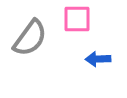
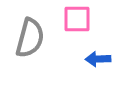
gray semicircle: rotated 21 degrees counterclockwise
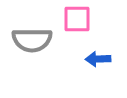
gray semicircle: moved 2 px right, 2 px down; rotated 75 degrees clockwise
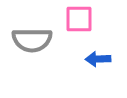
pink square: moved 2 px right
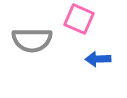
pink square: rotated 24 degrees clockwise
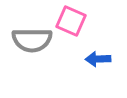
pink square: moved 8 px left, 2 px down
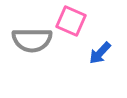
blue arrow: moved 2 px right, 6 px up; rotated 45 degrees counterclockwise
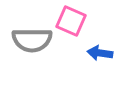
blue arrow: rotated 55 degrees clockwise
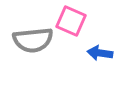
gray semicircle: moved 1 px right; rotated 6 degrees counterclockwise
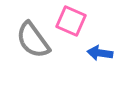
gray semicircle: rotated 60 degrees clockwise
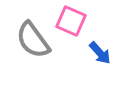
blue arrow: rotated 140 degrees counterclockwise
